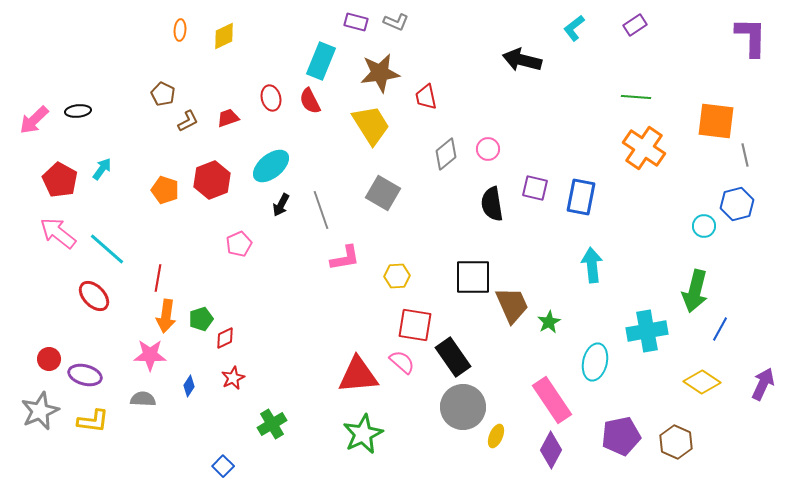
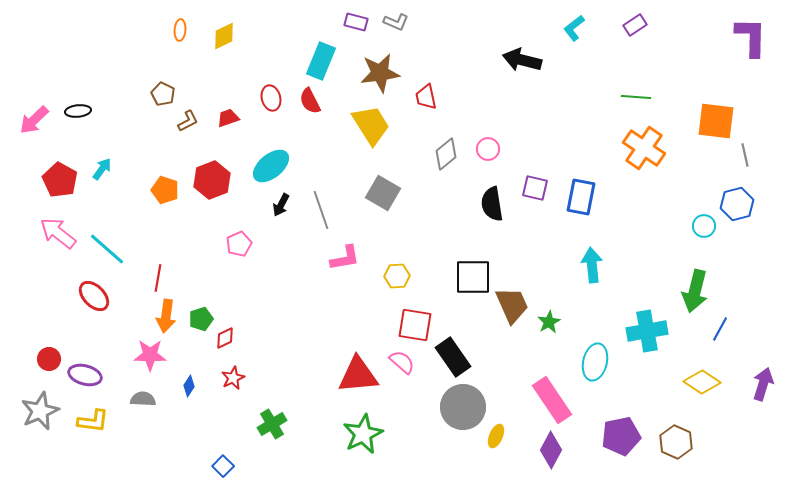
purple arrow at (763, 384): rotated 8 degrees counterclockwise
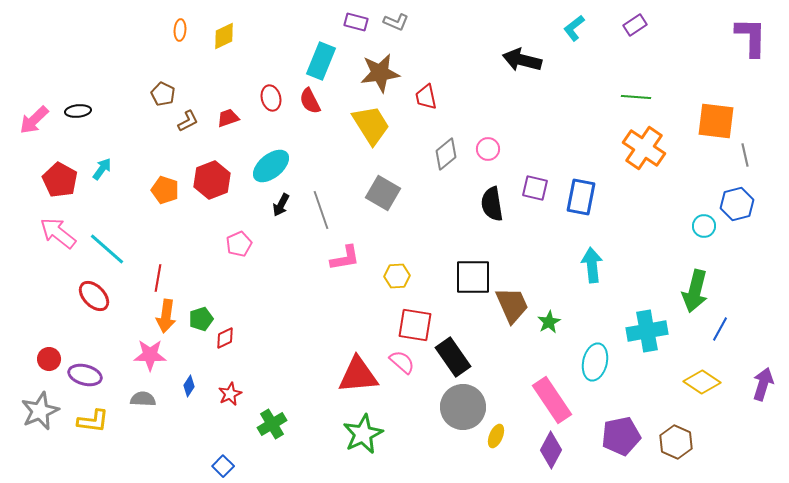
red star at (233, 378): moved 3 px left, 16 px down
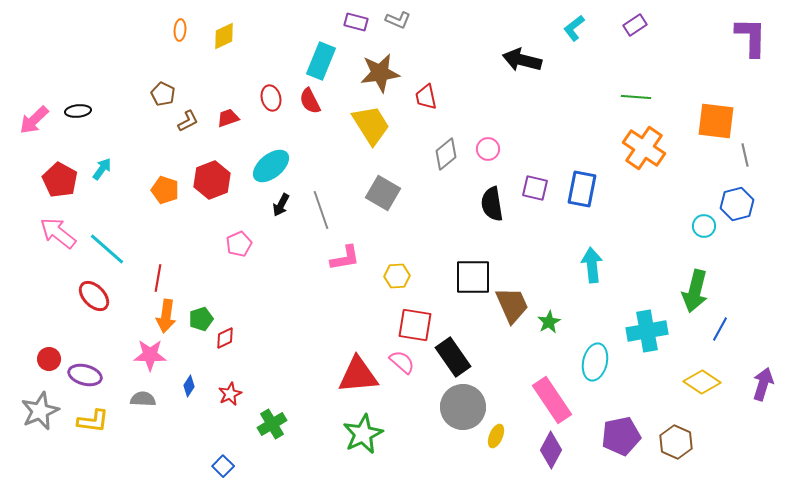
gray L-shape at (396, 22): moved 2 px right, 2 px up
blue rectangle at (581, 197): moved 1 px right, 8 px up
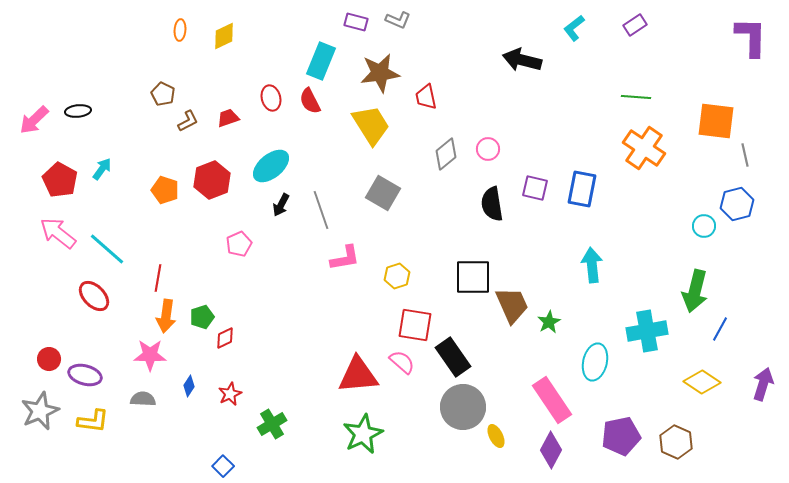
yellow hexagon at (397, 276): rotated 15 degrees counterclockwise
green pentagon at (201, 319): moved 1 px right, 2 px up
yellow ellipse at (496, 436): rotated 50 degrees counterclockwise
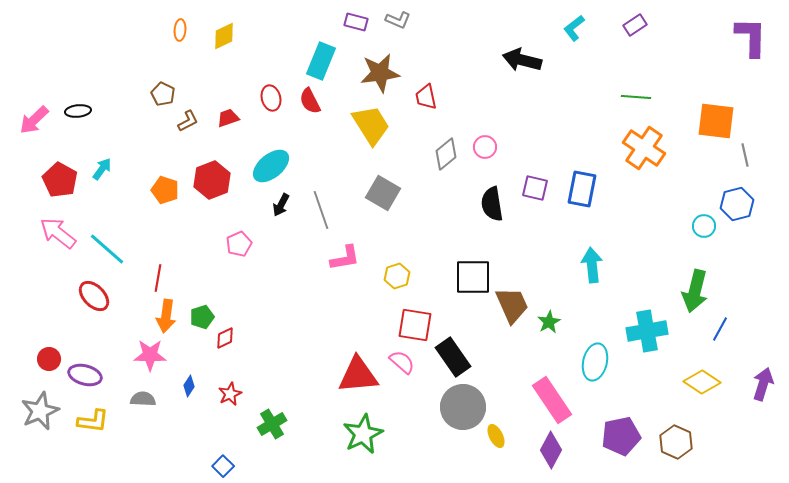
pink circle at (488, 149): moved 3 px left, 2 px up
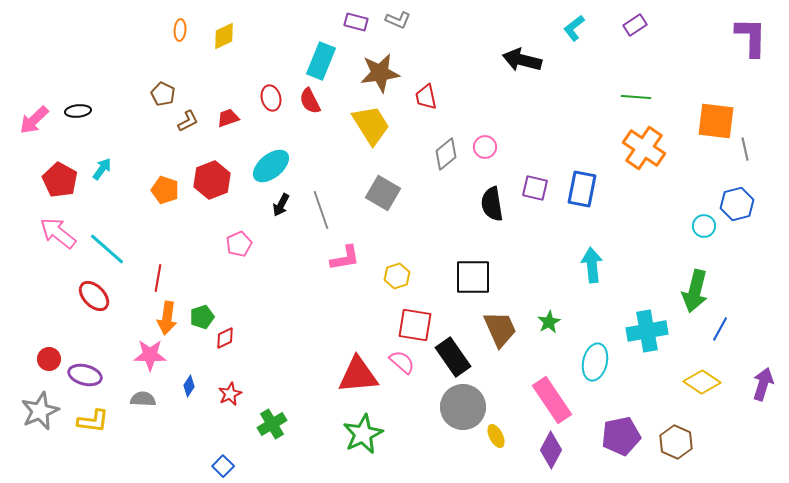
gray line at (745, 155): moved 6 px up
brown trapezoid at (512, 305): moved 12 px left, 24 px down
orange arrow at (166, 316): moved 1 px right, 2 px down
